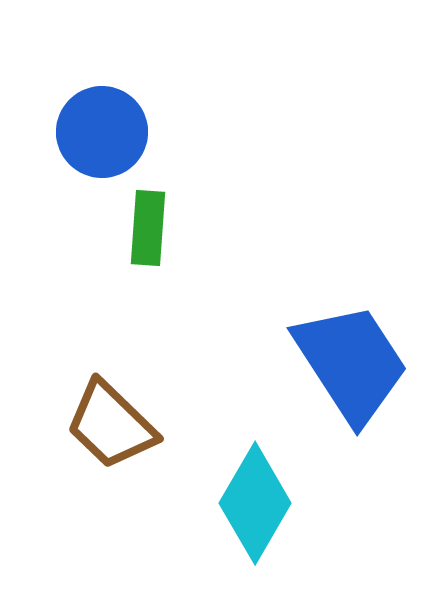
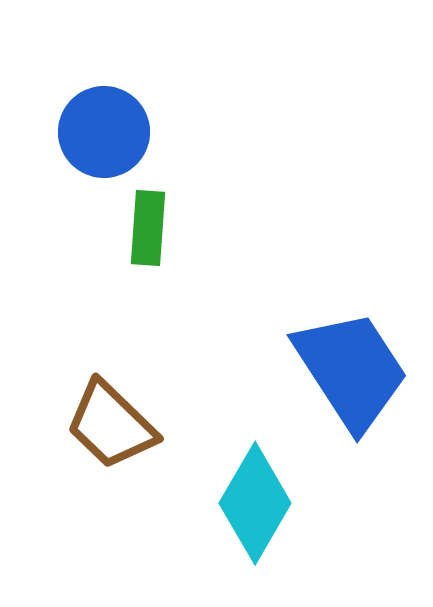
blue circle: moved 2 px right
blue trapezoid: moved 7 px down
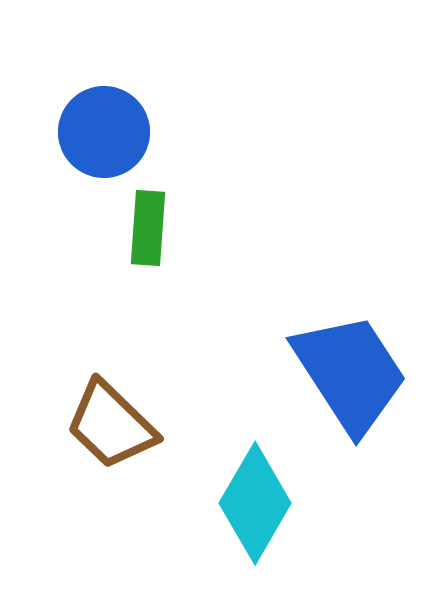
blue trapezoid: moved 1 px left, 3 px down
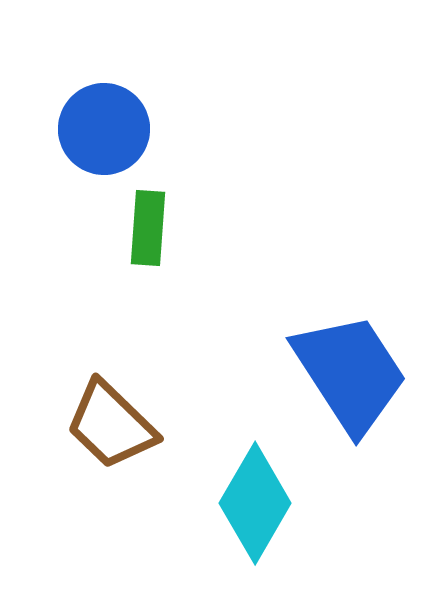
blue circle: moved 3 px up
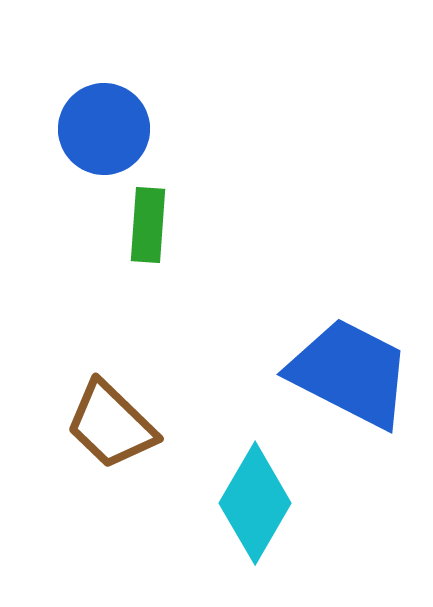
green rectangle: moved 3 px up
blue trapezoid: rotated 30 degrees counterclockwise
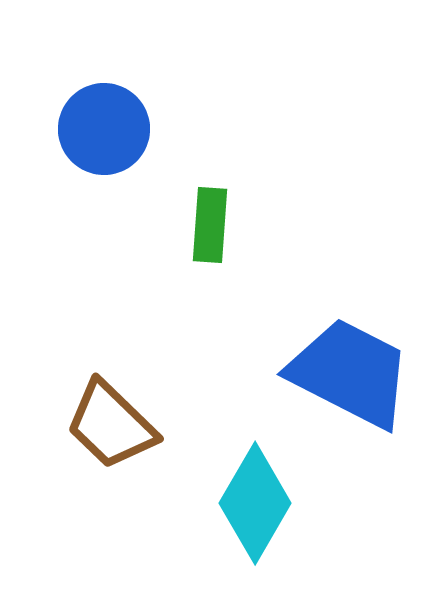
green rectangle: moved 62 px right
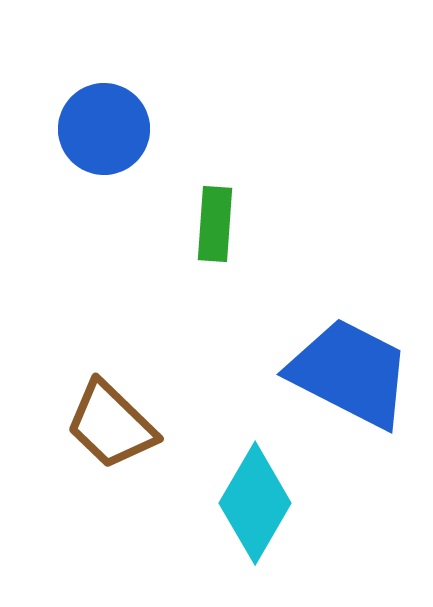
green rectangle: moved 5 px right, 1 px up
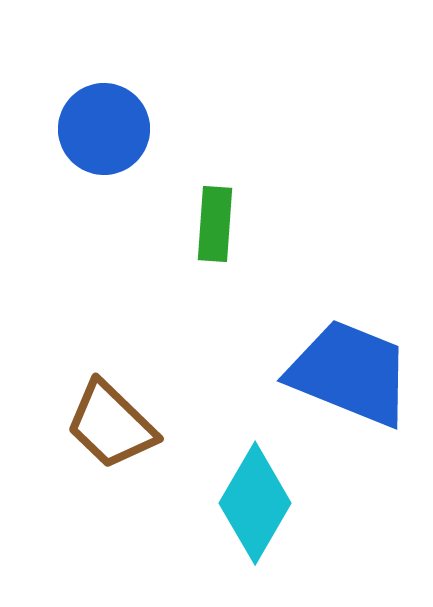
blue trapezoid: rotated 5 degrees counterclockwise
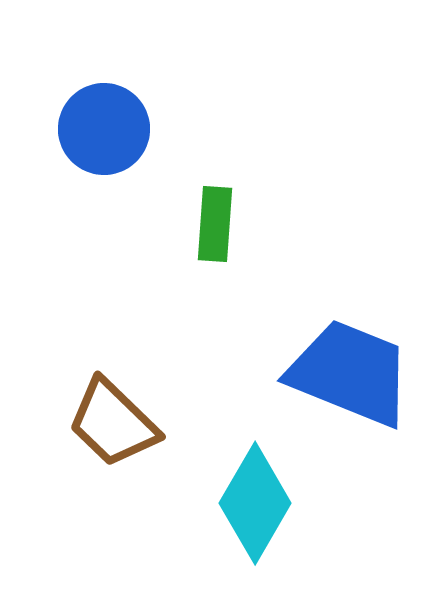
brown trapezoid: moved 2 px right, 2 px up
